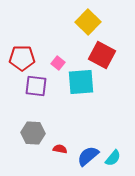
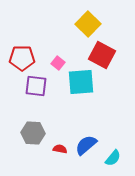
yellow square: moved 2 px down
blue semicircle: moved 2 px left, 11 px up
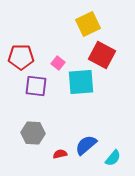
yellow square: rotated 20 degrees clockwise
red pentagon: moved 1 px left, 1 px up
red semicircle: moved 5 px down; rotated 24 degrees counterclockwise
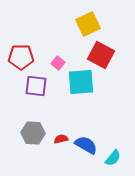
red square: moved 1 px left
blue semicircle: rotated 70 degrees clockwise
red semicircle: moved 1 px right, 15 px up
